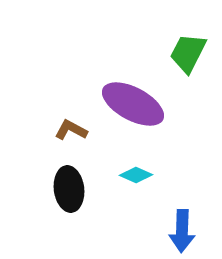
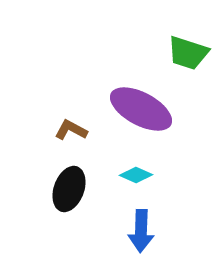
green trapezoid: rotated 99 degrees counterclockwise
purple ellipse: moved 8 px right, 5 px down
black ellipse: rotated 27 degrees clockwise
blue arrow: moved 41 px left
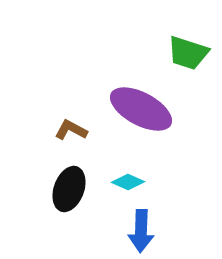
cyan diamond: moved 8 px left, 7 px down
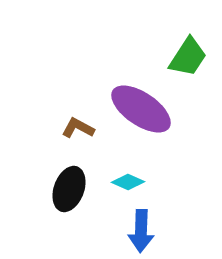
green trapezoid: moved 4 px down; rotated 75 degrees counterclockwise
purple ellipse: rotated 6 degrees clockwise
brown L-shape: moved 7 px right, 2 px up
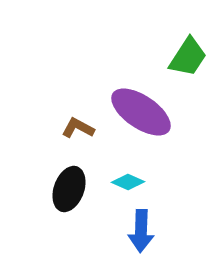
purple ellipse: moved 3 px down
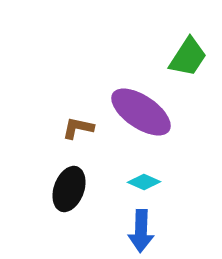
brown L-shape: rotated 16 degrees counterclockwise
cyan diamond: moved 16 px right
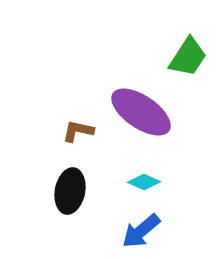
brown L-shape: moved 3 px down
black ellipse: moved 1 px right, 2 px down; rotated 9 degrees counterclockwise
blue arrow: rotated 48 degrees clockwise
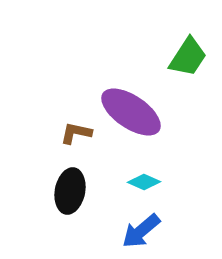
purple ellipse: moved 10 px left
brown L-shape: moved 2 px left, 2 px down
